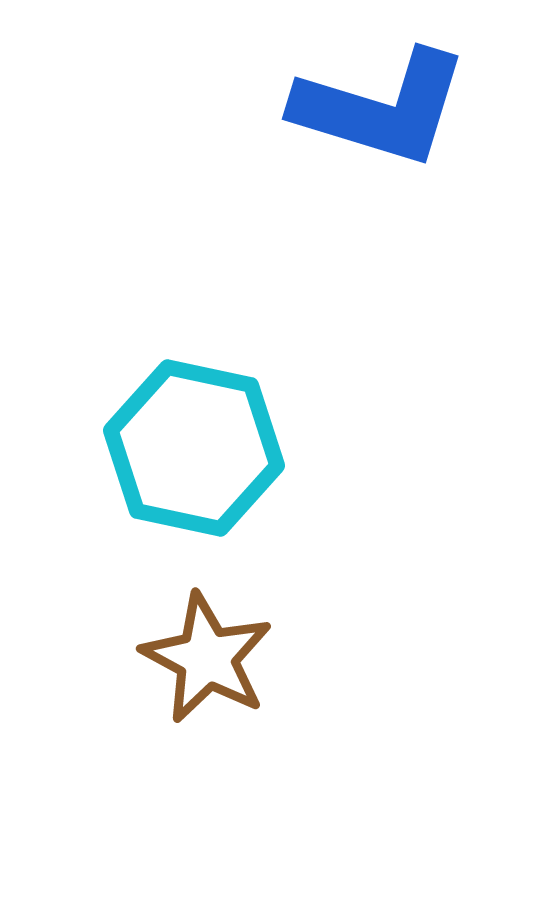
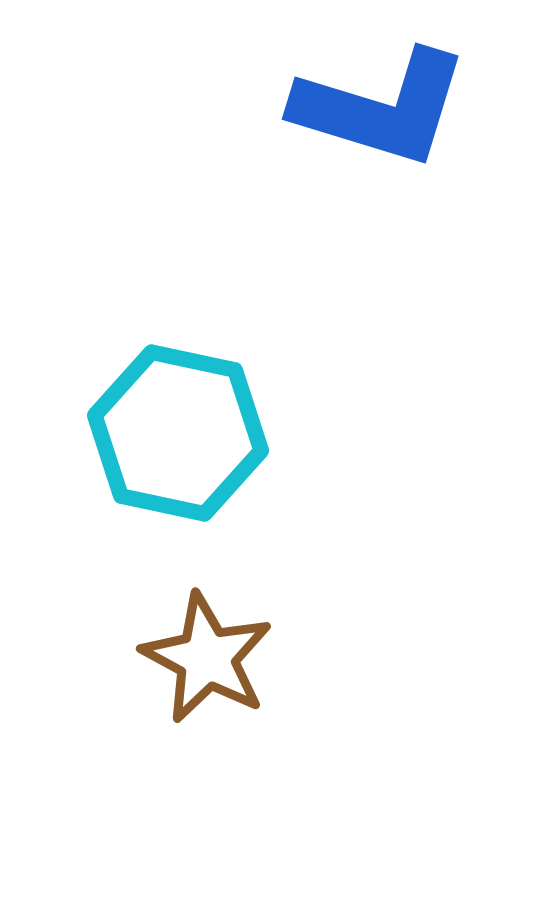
cyan hexagon: moved 16 px left, 15 px up
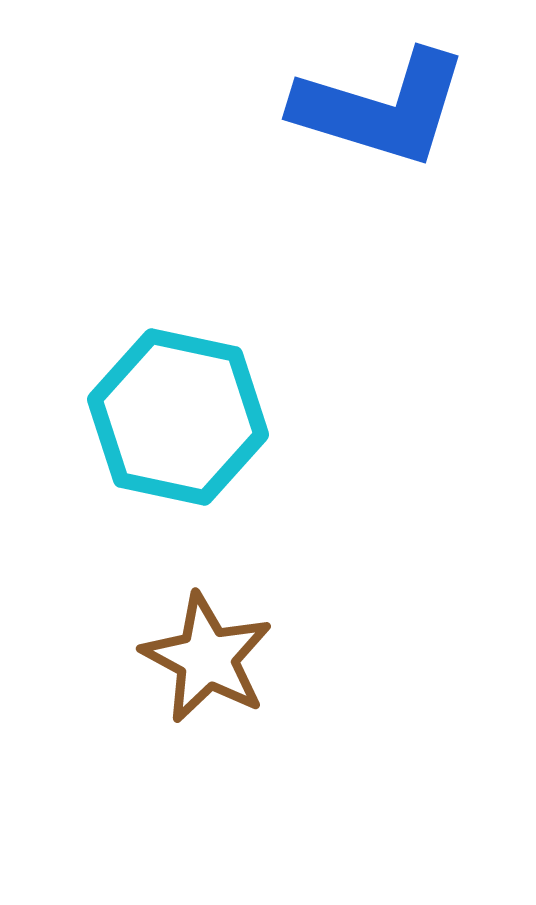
cyan hexagon: moved 16 px up
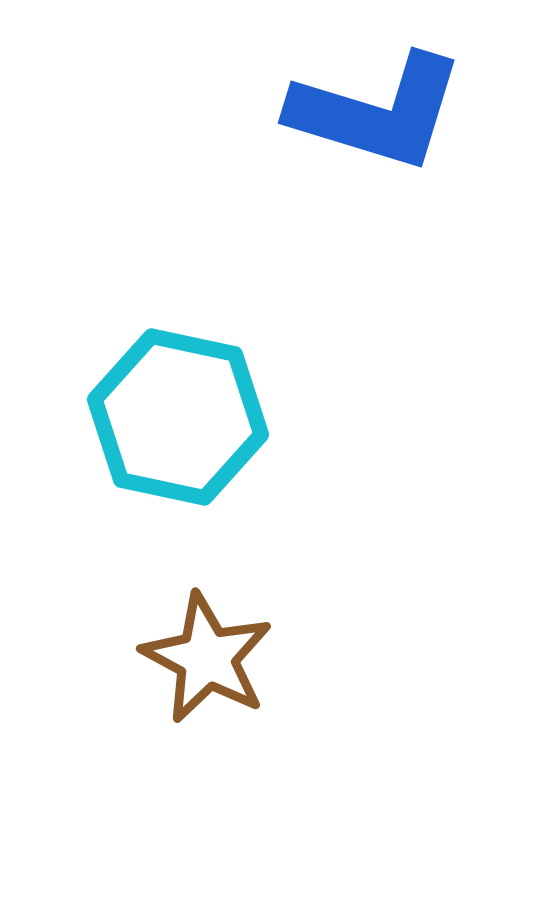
blue L-shape: moved 4 px left, 4 px down
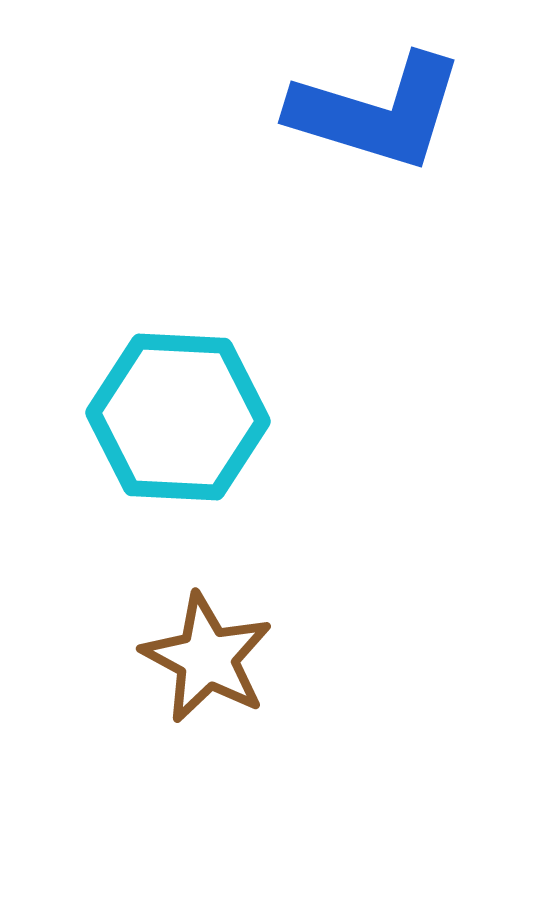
cyan hexagon: rotated 9 degrees counterclockwise
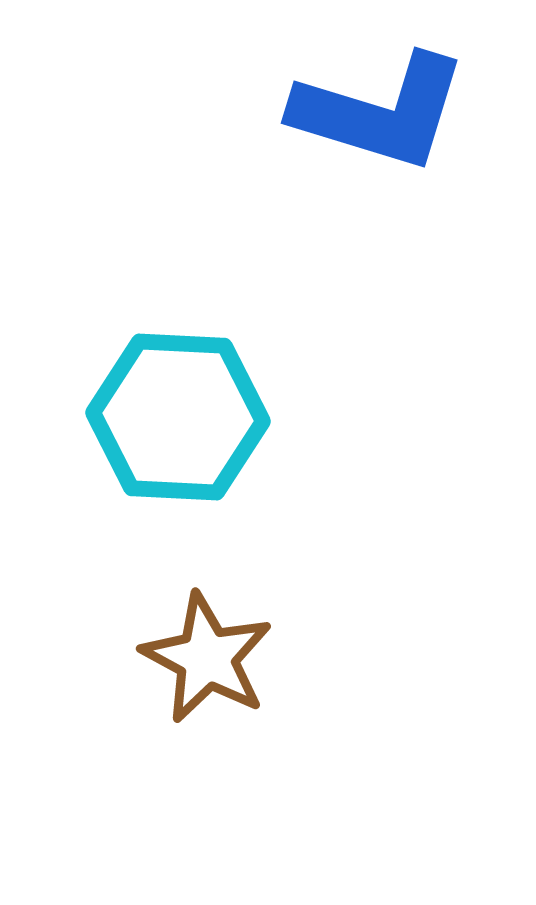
blue L-shape: moved 3 px right
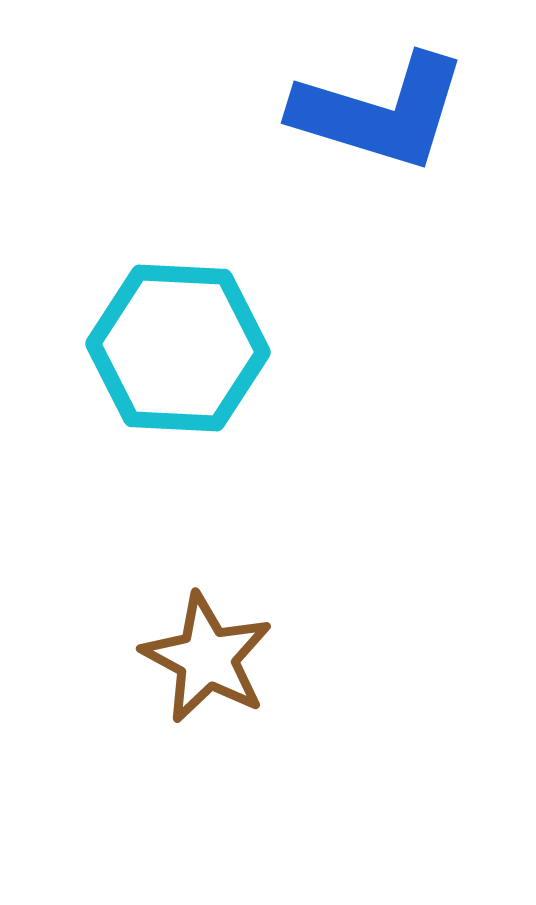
cyan hexagon: moved 69 px up
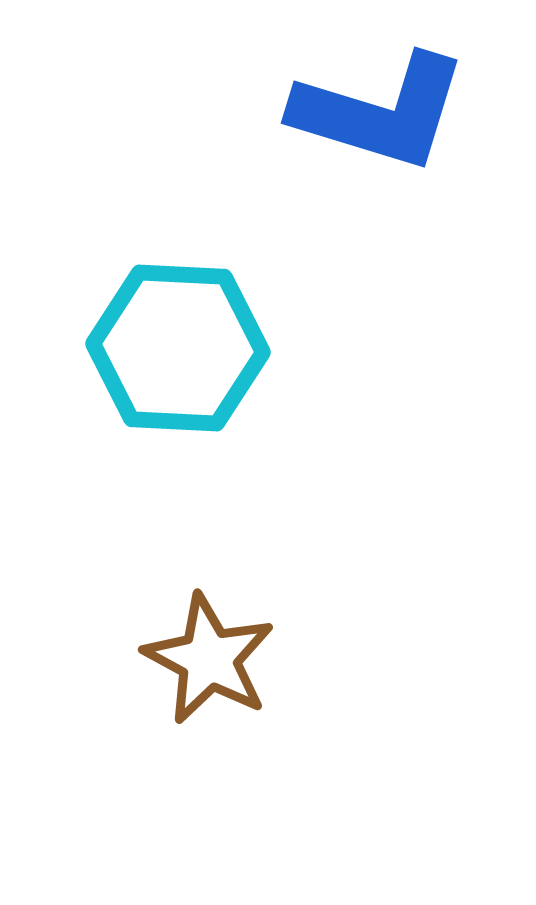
brown star: moved 2 px right, 1 px down
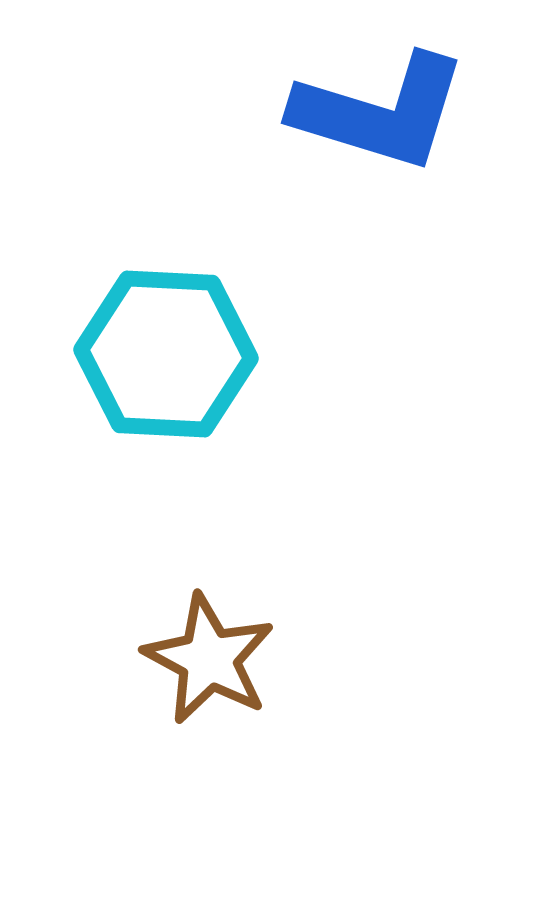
cyan hexagon: moved 12 px left, 6 px down
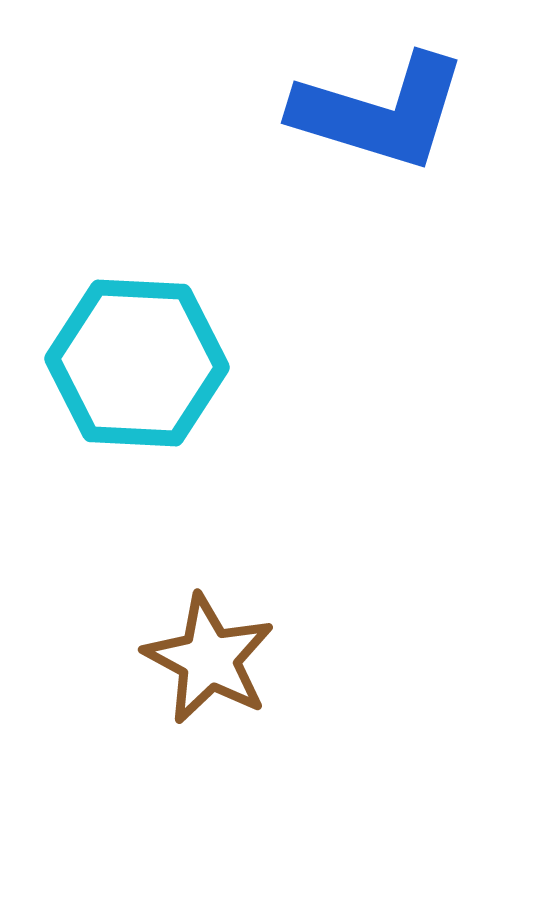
cyan hexagon: moved 29 px left, 9 px down
